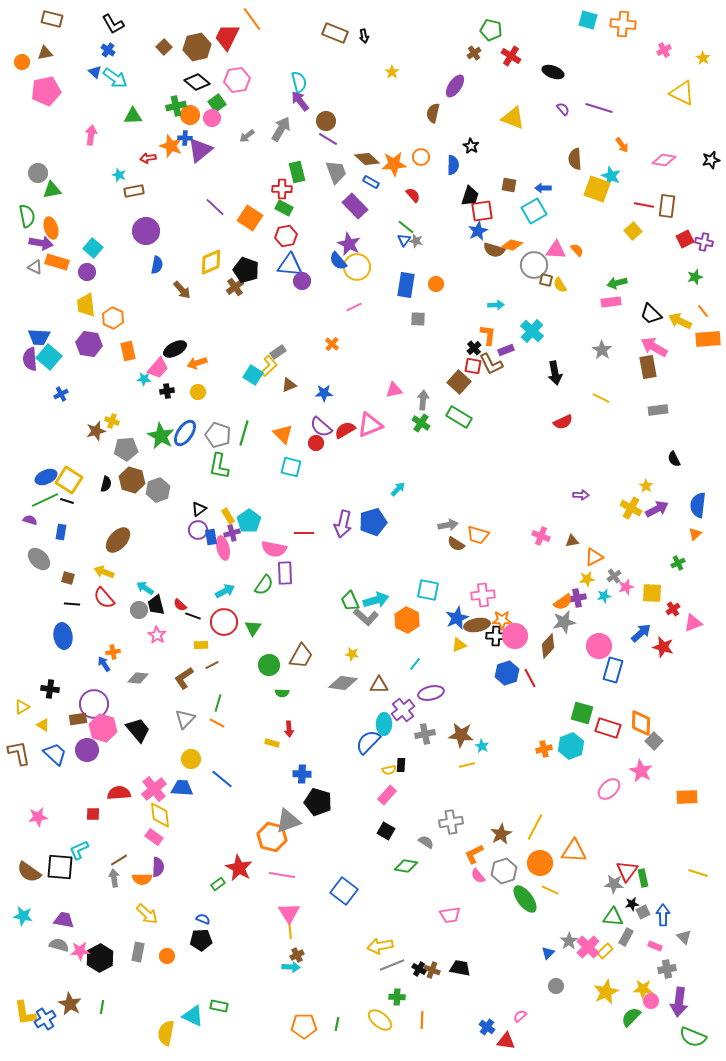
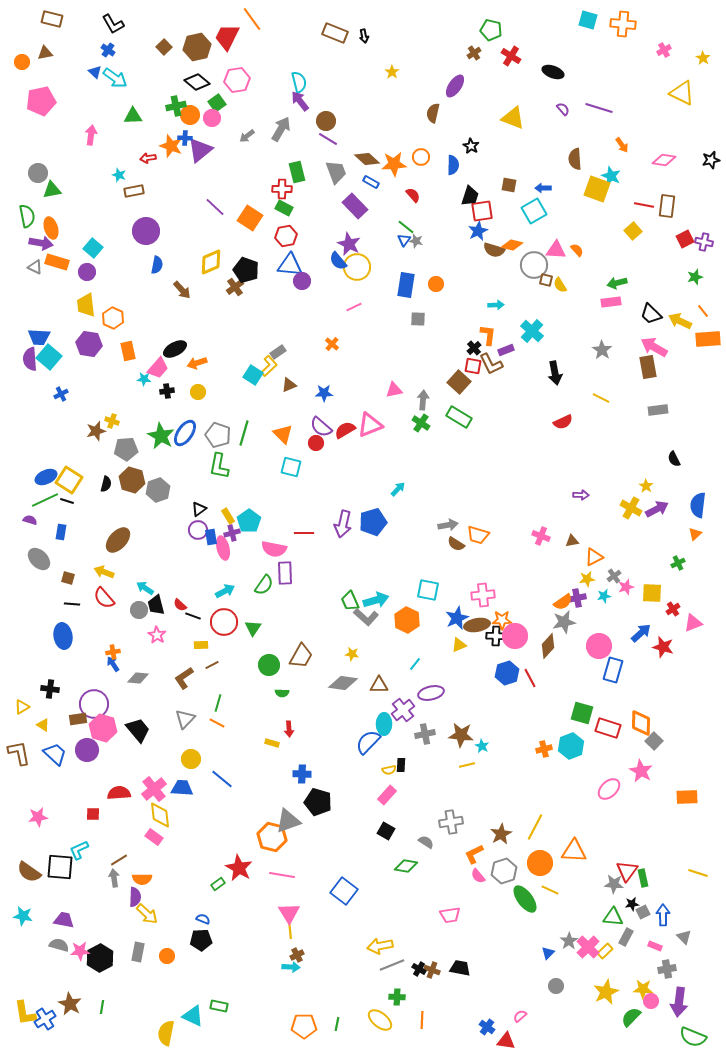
pink pentagon at (46, 91): moved 5 px left, 10 px down
blue arrow at (104, 664): moved 9 px right
purple semicircle at (158, 867): moved 23 px left, 30 px down
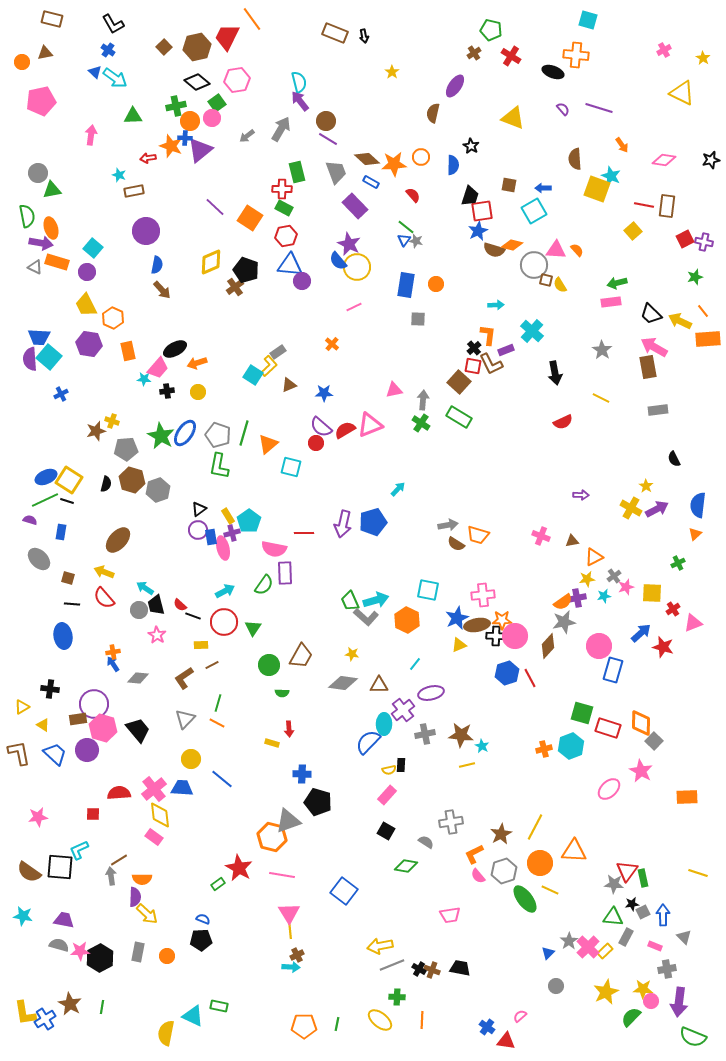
orange cross at (623, 24): moved 47 px left, 31 px down
orange circle at (190, 115): moved 6 px down
brown arrow at (182, 290): moved 20 px left
yellow trapezoid at (86, 305): rotated 20 degrees counterclockwise
orange triangle at (283, 434): moved 15 px left, 10 px down; rotated 35 degrees clockwise
gray arrow at (114, 878): moved 3 px left, 2 px up
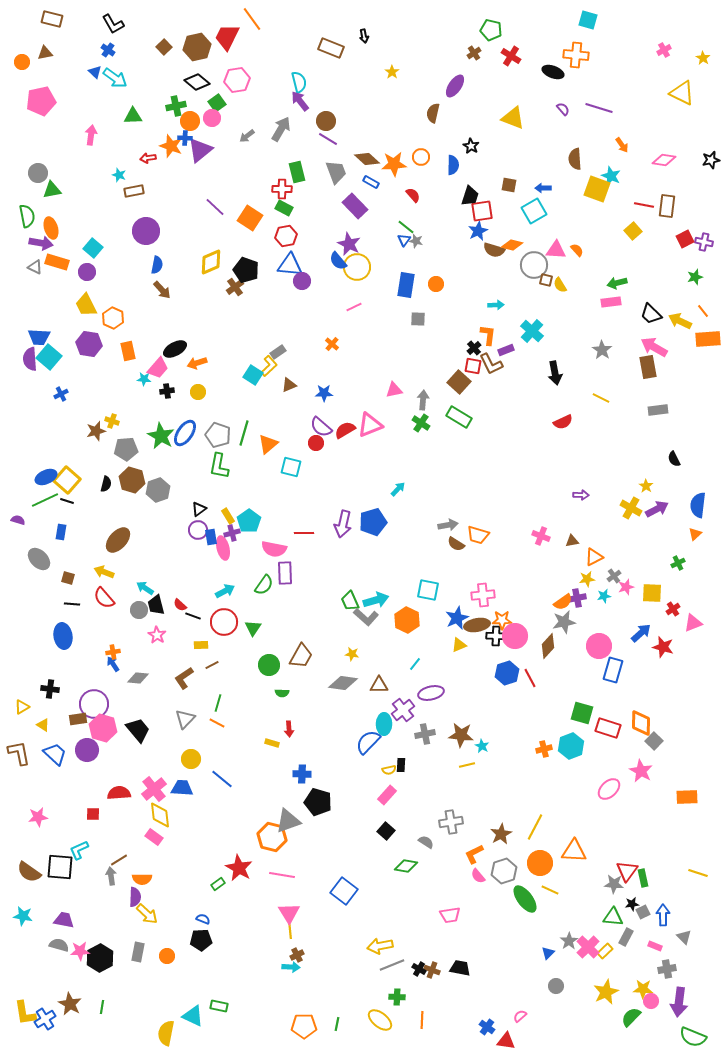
brown rectangle at (335, 33): moved 4 px left, 15 px down
yellow square at (69, 480): moved 2 px left; rotated 8 degrees clockwise
purple semicircle at (30, 520): moved 12 px left
black square at (386, 831): rotated 12 degrees clockwise
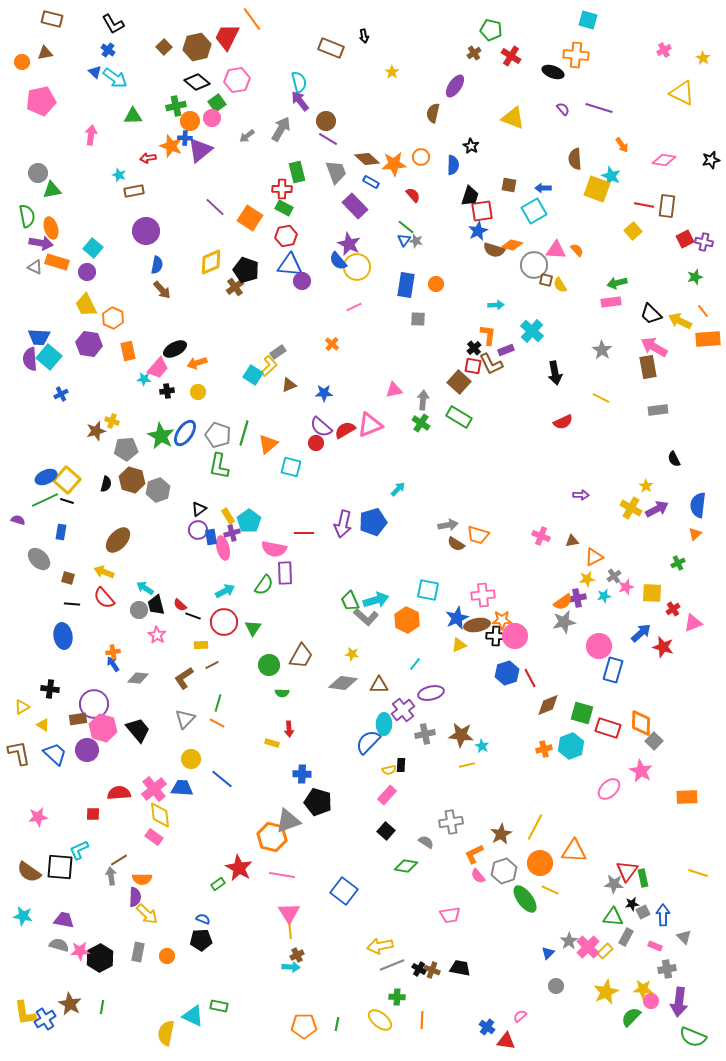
brown diamond at (548, 646): moved 59 px down; rotated 25 degrees clockwise
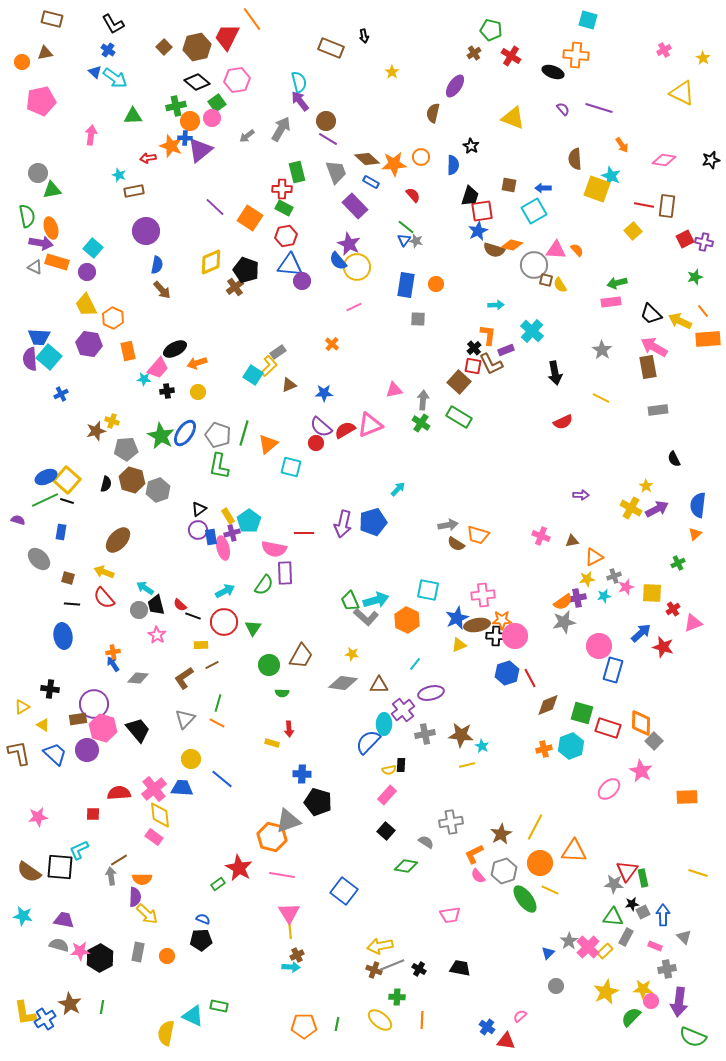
gray cross at (614, 576): rotated 16 degrees clockwise
brown cross at (432, 970): moved 58 px left
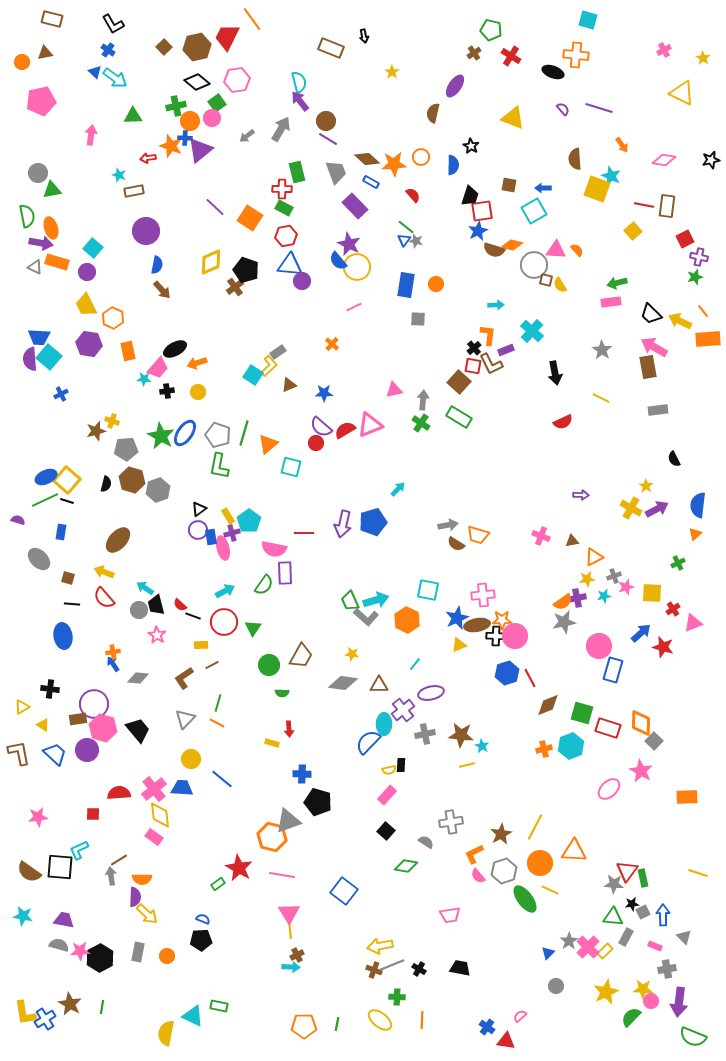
purple cross at (704, 242): moved 5 px left, 15 px down
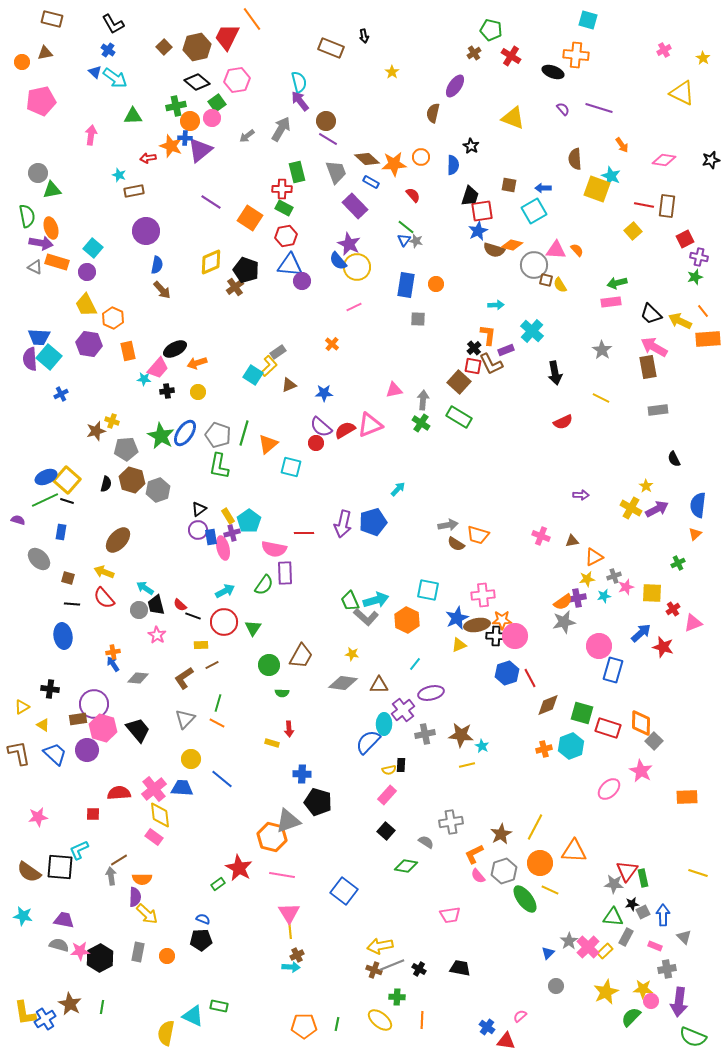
purple line at (215, 207): moved 4 px left, 5 px up; rotated 10 degrees counterclockwise
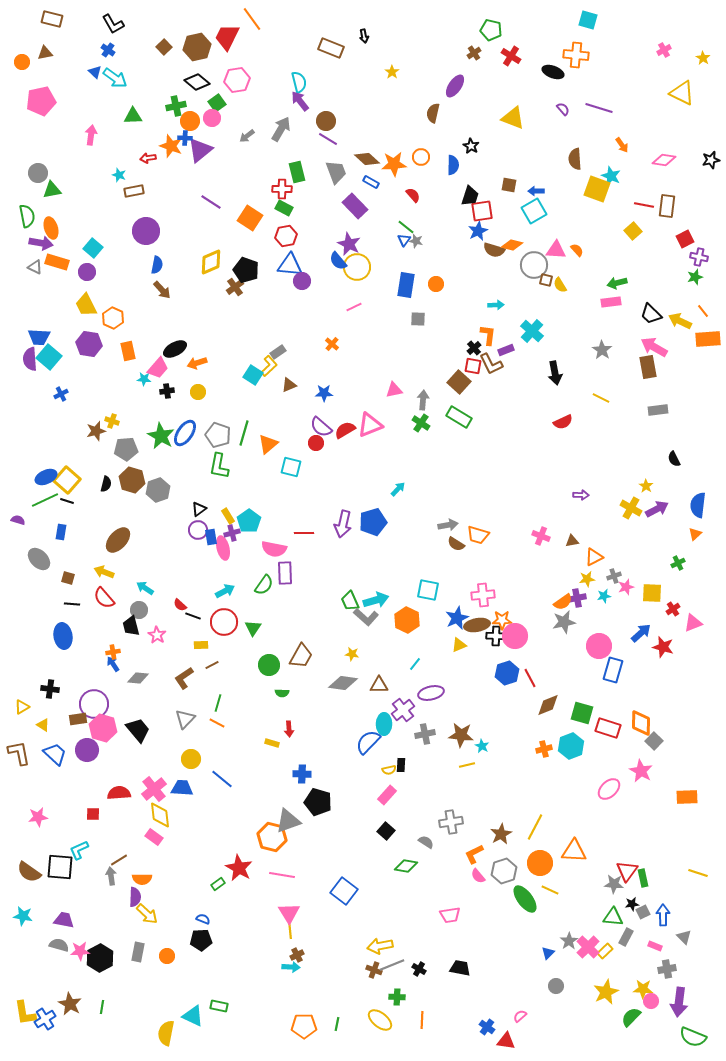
blue arrow at (543, 188): moved 7 px left, 3 px down
black trapezoid at (156, 605): moved 25 px left, 21 px down
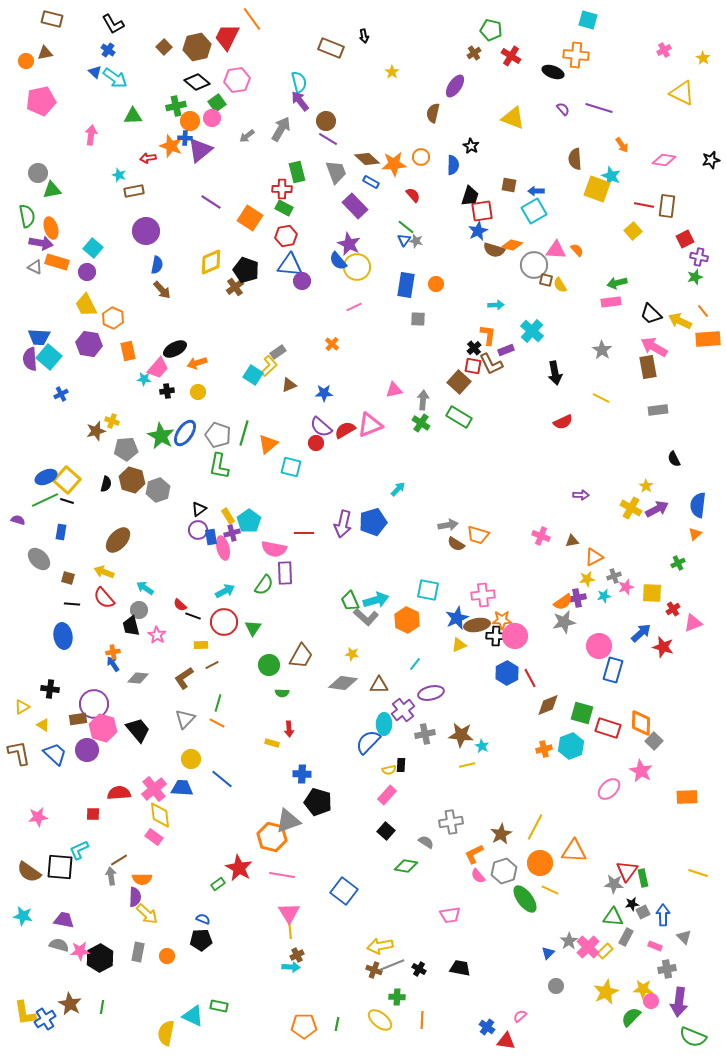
orange circle at (22, 62): moved 4 px right, 1 px up
blue hexagon at (507, 673): rotated 10 degrees counterclockwise
